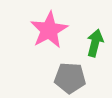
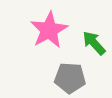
green arrow: moved 1 px left; rotated 56 degrees counterclockwise
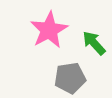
gray pentagon: rotated 12 degrees counterclockwise
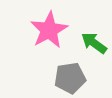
green arrow: rotated 12 degrees counterclockwise
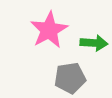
green arrow: rotated 148 degrees clockwise
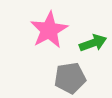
green arrow: moved 1 px left; rotated 24 degrees counterclockwise
